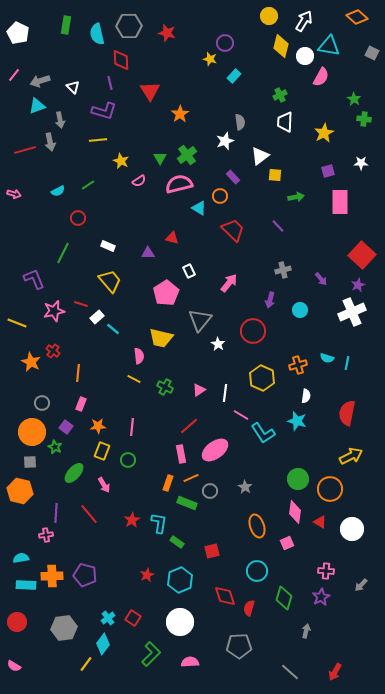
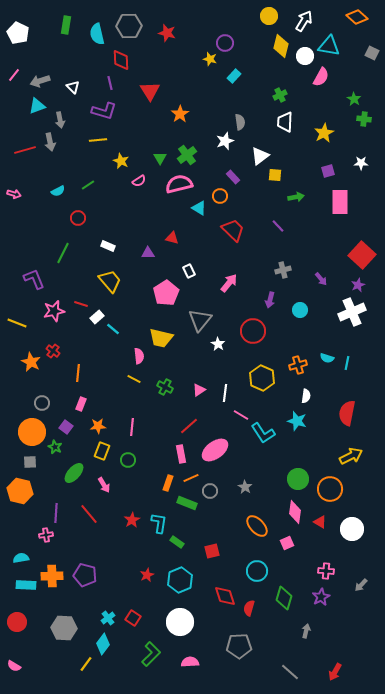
orange ellipse at (257, 526): rotated 25 degrees counterclockwise
gray hexagon at (64, 628): rotated 10 degrees clockwise
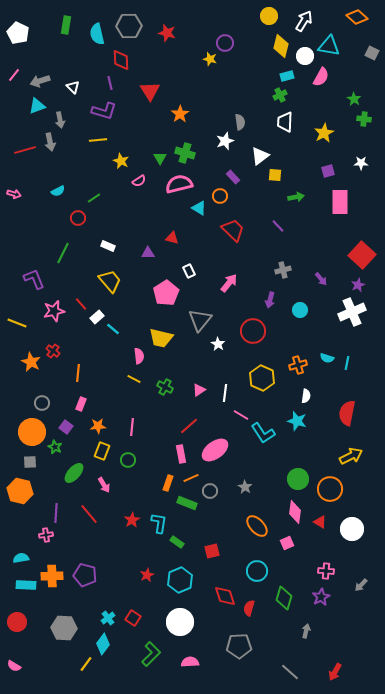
cyan rectangle at (234, 76): moved 53 px right; rotated 32 degrees clockwise
green cross at (187, 155): moved 2 px left, 2 px up; rotated 36 degrees counterclockwise
green line at (88, 185): moved 6 px right, 13 px down
red line at (81, 304): rotated 32 degrees clockwise
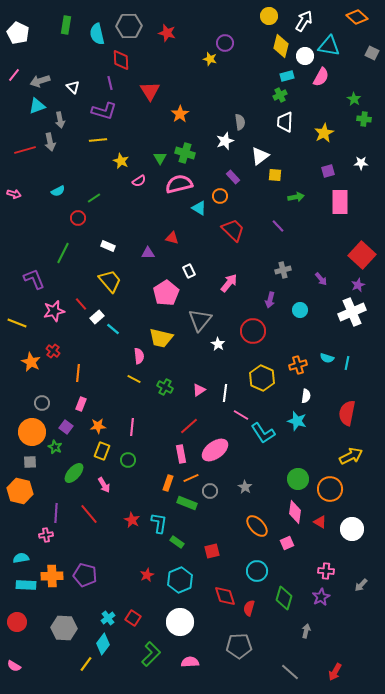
red star at (132, 520): rotated 14 degrees counterclockwise
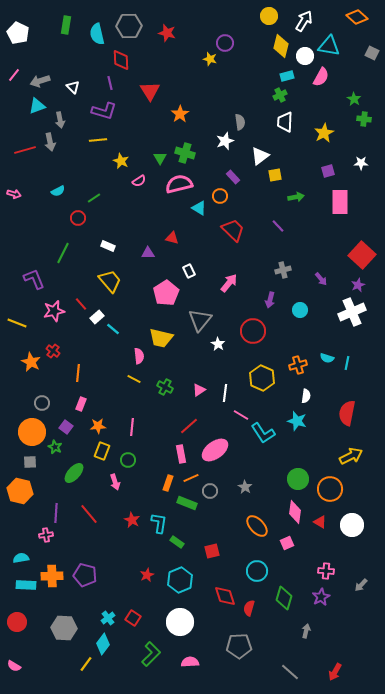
yellow square at (275, 175): rotated 16 degrees counterclockwise
pink arrow at (104, 485): moved 11 px right, 3 px up; rotated 14 degrees clockwise
white circle at (352, 529): moved 4 px up
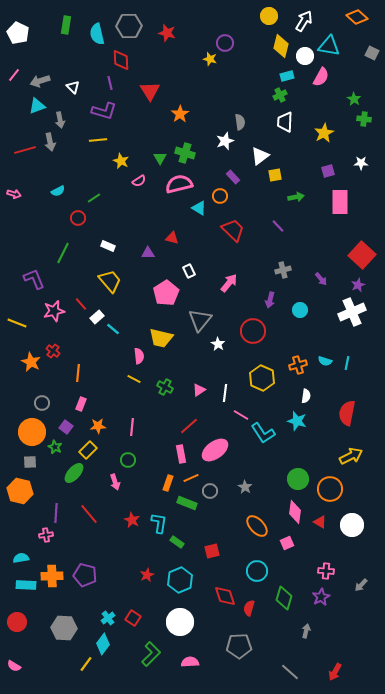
cyan semicircle at (327, 358): moved 2 px left, 3 px down
yellow rectangle at (102, 451): moved 14 px left, 1 px up; rotated 24 degrees clockwise
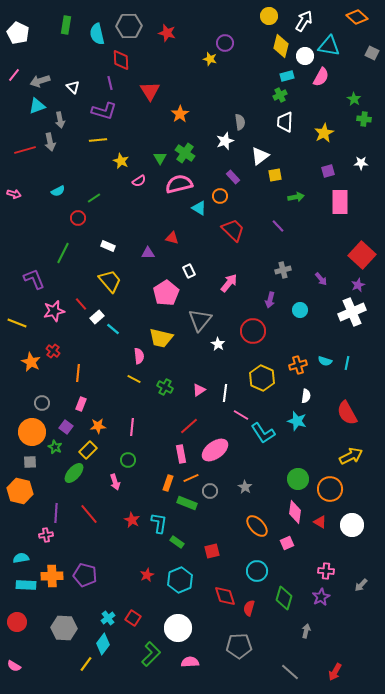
green cross at (185, 153): rotated 18 degrees clockwise
red semicircle at (347, 413): rotated 40 degrees counterclockwise
white circle at (180, 622): moved 2 px left, 6 px down
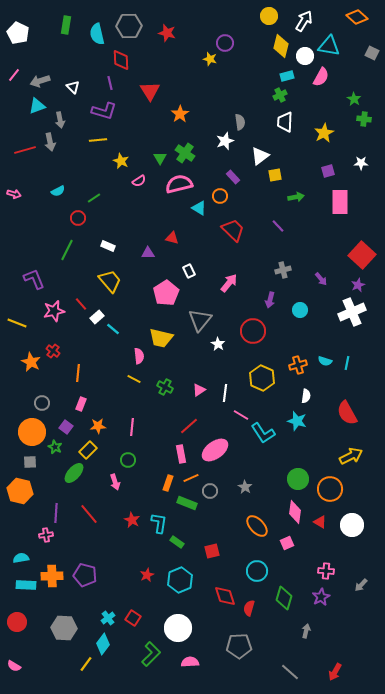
green line at (63, 253): moved 4 px right, 3 px up
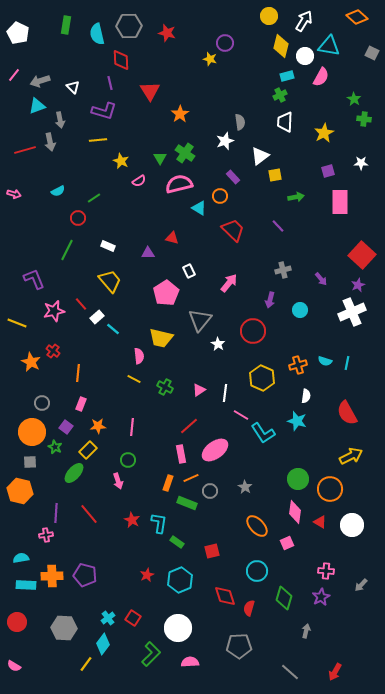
pink arrow at (115, 482): moved 3 px right, 1 px up
